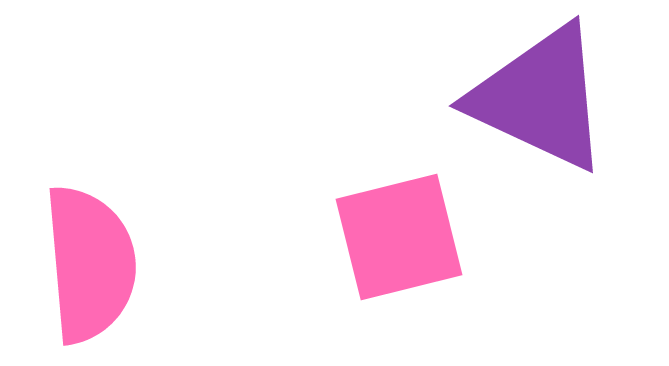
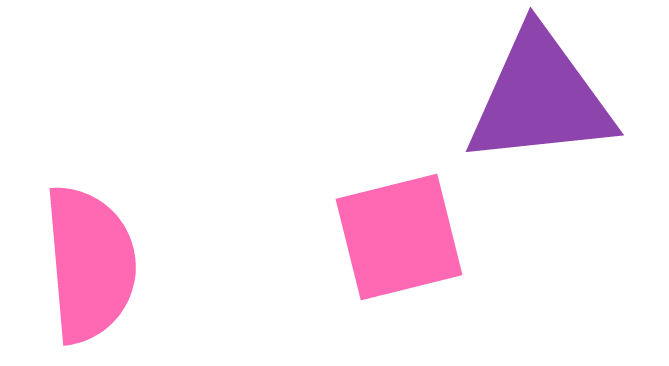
purple triangle: rotated 31 degrees counterclockwise
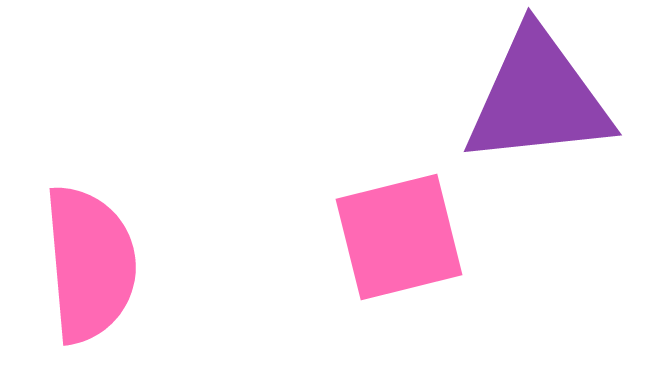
purple triangle: moved 2 px left
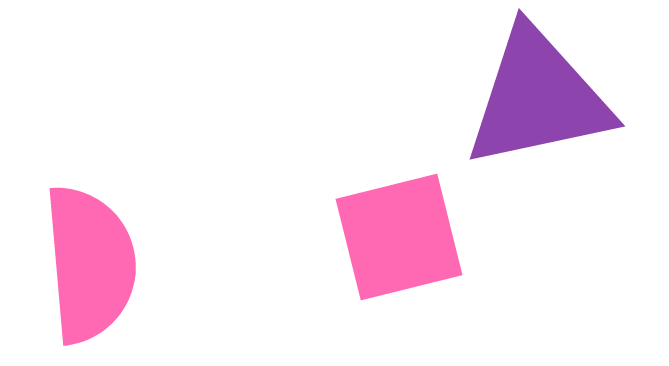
purple triangle: rotated 6 degrees counterclockwise
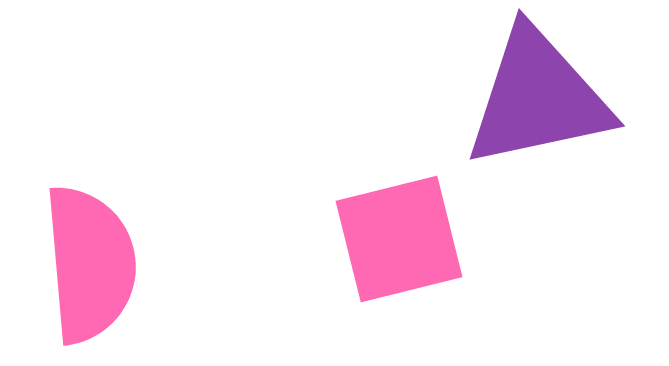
pink square: moved 2 px down
